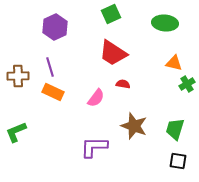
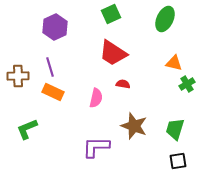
green ellipse: moved 4 px up; rotated 70 degrees counterclockwise
pink semicircle: rotated 24 degrees counterclockwise
green L-shape: moved 11 px right, 3 px up
purple L-shape: moved 2 px right
black square: rotated 18 degrees counterclockwise
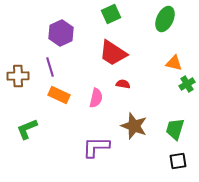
purple hexagon: moved 6 px right, 6 px down
orange rectangle: moved 6 px right, 3 px down
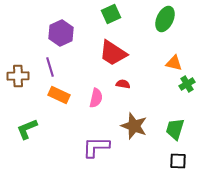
black square: rotated 12 degrees clockwise
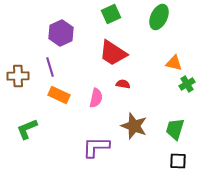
green ellipse: moved 6 px left, 2 px up
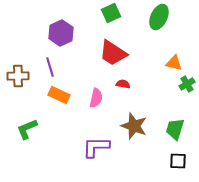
green square: moved 1 px up
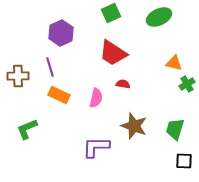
green ellipse: rotated 40 degrees clockwise
black square: moved 6 px right
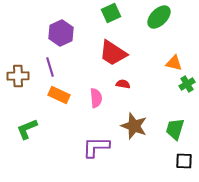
green ellipse: rotated 20 degrees counterclockwise
pink semicircle: rotated 18 degrees counterclockwise
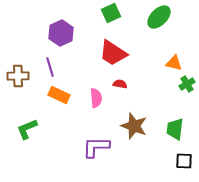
red semicircle: moved 3 px left
green trapezoid: rotated 10 degrees counterclockwise
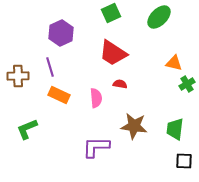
brown star: rotated 12 degrees counterclockwise
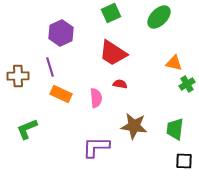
orange rectangle: moved 2 px right, 1 px up
